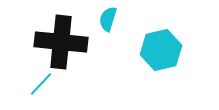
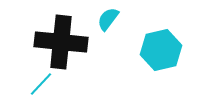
cyan semicircle: rotated 20 degrees clockwise
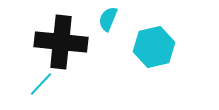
cyan semicircle: rotated 15 degrees counterclockwise
cyan hexagon: moved 7 px left, 3 px up
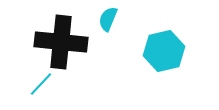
cyan hexagon: moved 10 px right, 4 px down
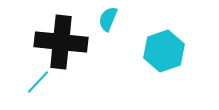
cyan hexagon: rotated 6 degrees counterclockwise
cyan line: moved 3 px left, 2 px up
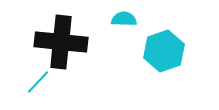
cyan semicircle: moved 16 px right; rotated 70 degrees clockwise
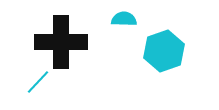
black cross: rotated 6 degrees counterclockwise
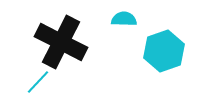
black cross: rotated 27 degrees clockwise
